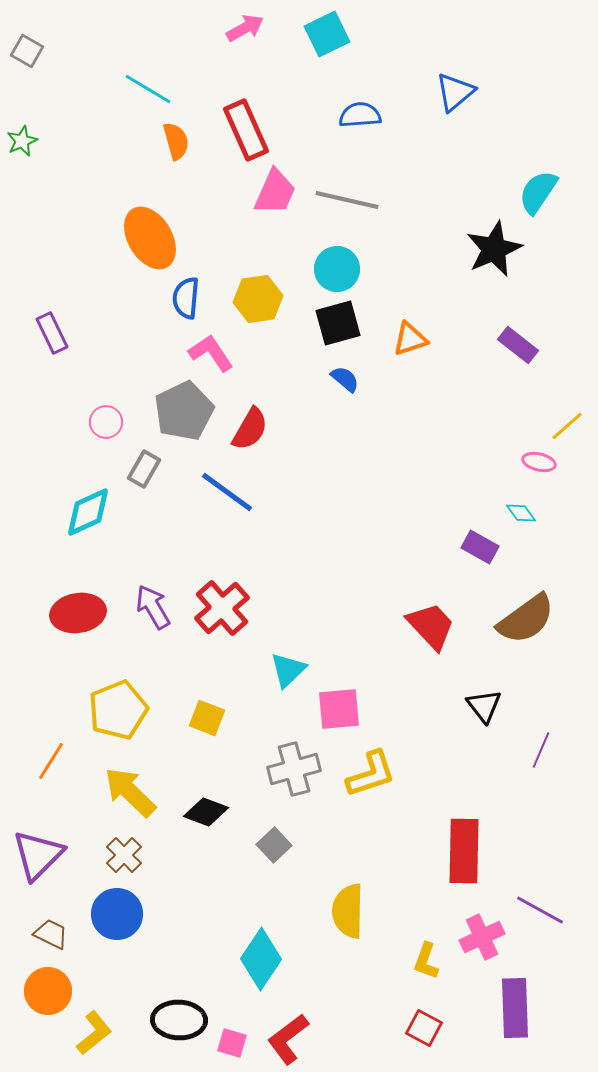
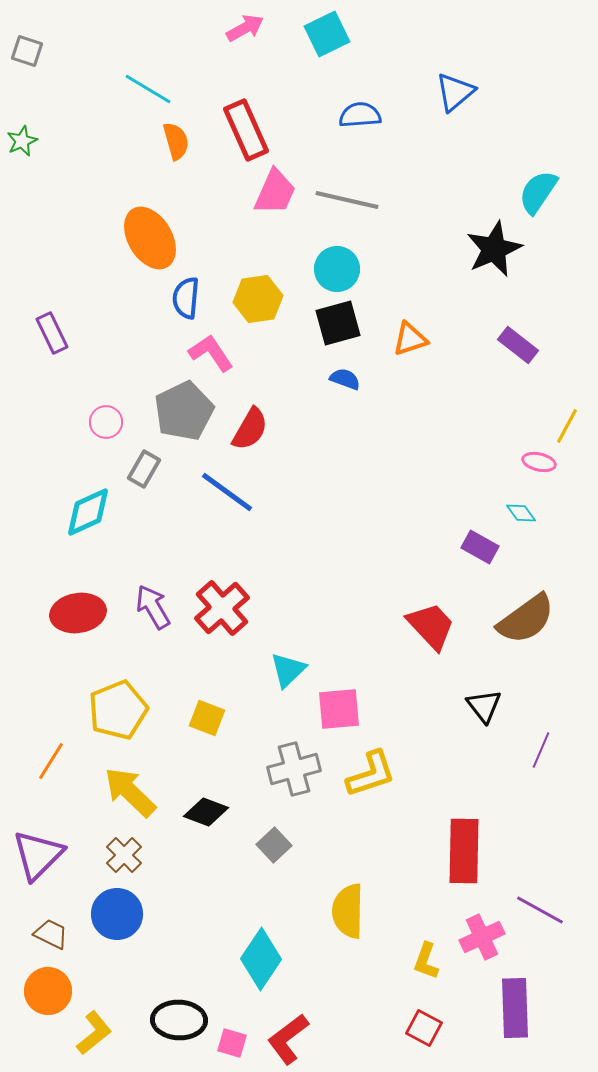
gray square at (27, 51): rotated 12 degrees counterclockwise
blue semicircle at (345, 379): rotated 20 degrees counterclockwise
yellow line at (567, 426): rotated 21 degrees counterclockwise
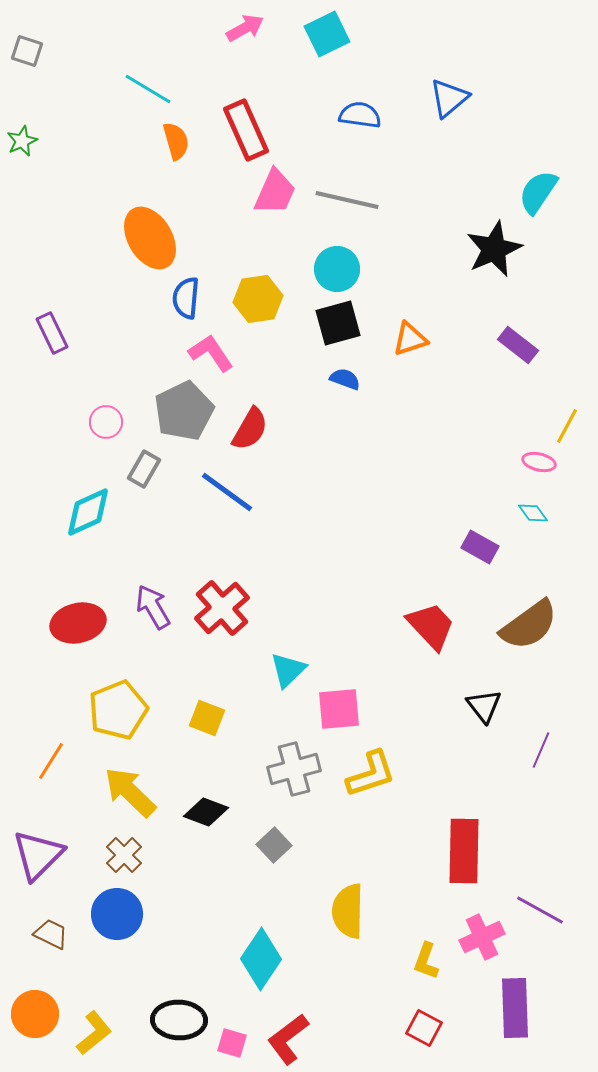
blue triangle at (455, 92): moved 6 px left, 6 px down
blue semicircle at (360, 115): rotated 12 degrees clockwise
cyan diamond at (521, 513): moved 12 px right
red ellipse at (78, 613): moved 10 px down; rotated 4 degrees counterclockwise
brown semicircle at (526, 619): moved 3 px right, 6 px down
orange circle at (48, 991): moved 13 px left, 23 px down
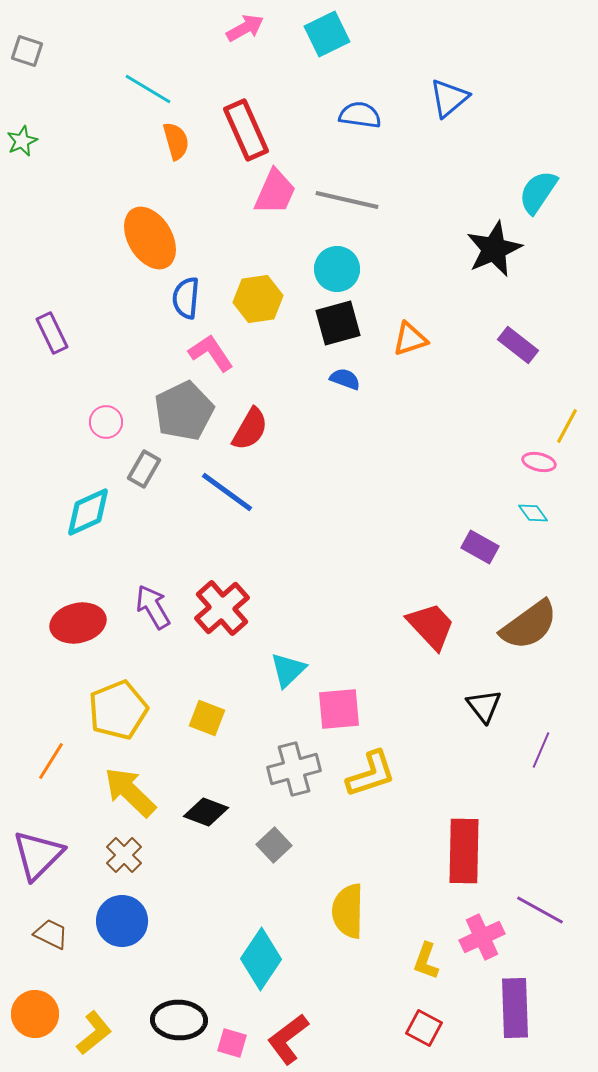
blue circle at (117, 914): moved 5 px right, 7 px down
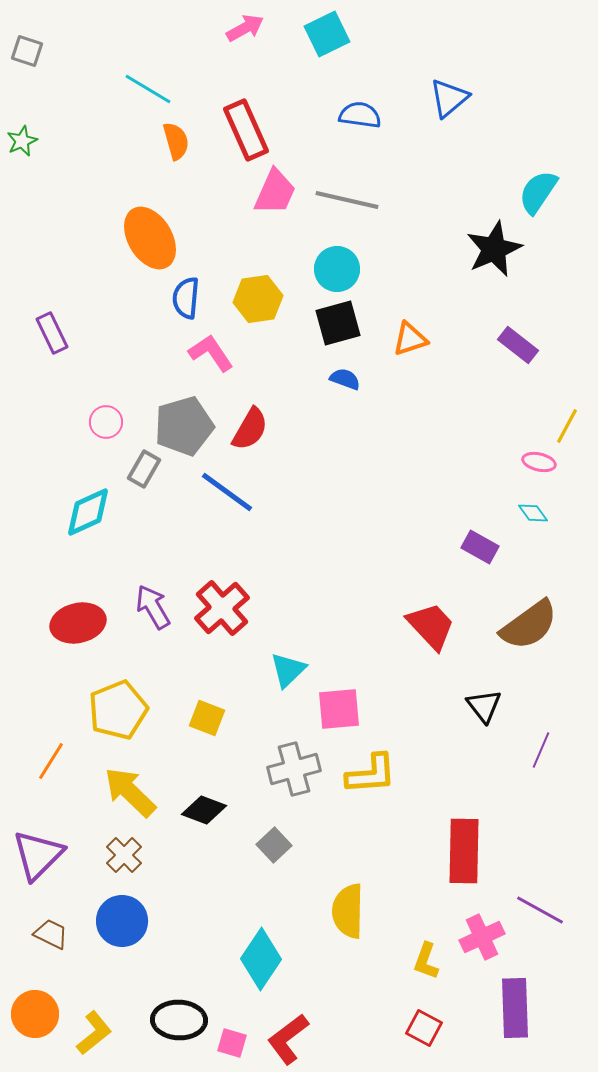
gray pentagon at (184, 411): moved 15 px down; rotated 10 degrees clockwise
yellow L-shape at (371, 774): rotated 14 degrees clockwise
black diamond at (206, 812): moved 2 px left, 2 px up
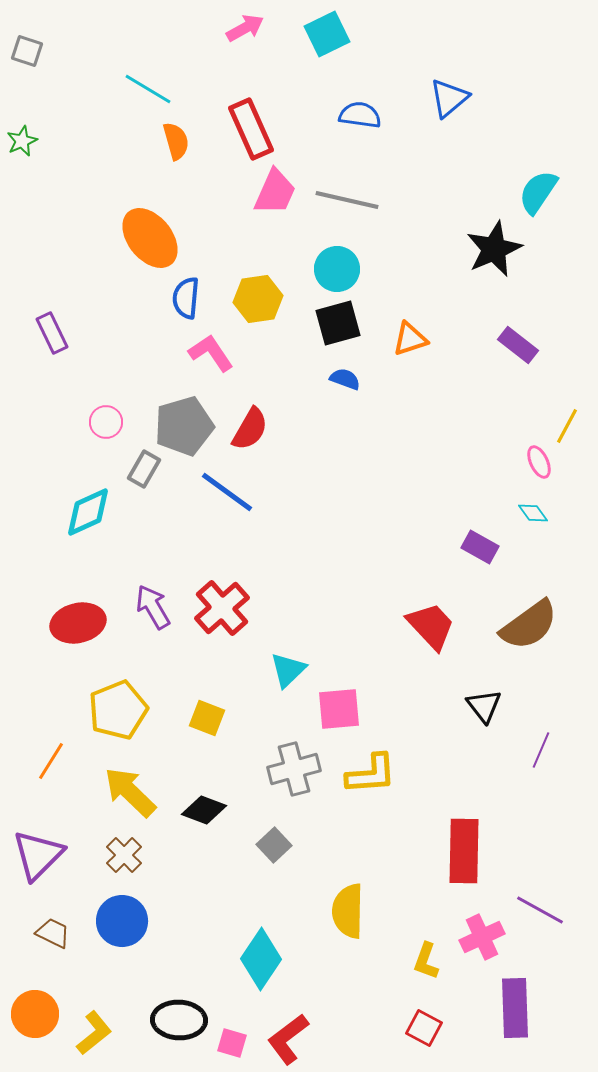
red rectangle at (246, 130): moved 5 px right, 1 px up
orange ellipse at (150, 238): rotated 8 degrees counterclockwise
pink ellipse at (539, 462): rotated 52 degrees clockwise
brown trapezoid at (51, 934): moved 2 px right, 1 px up
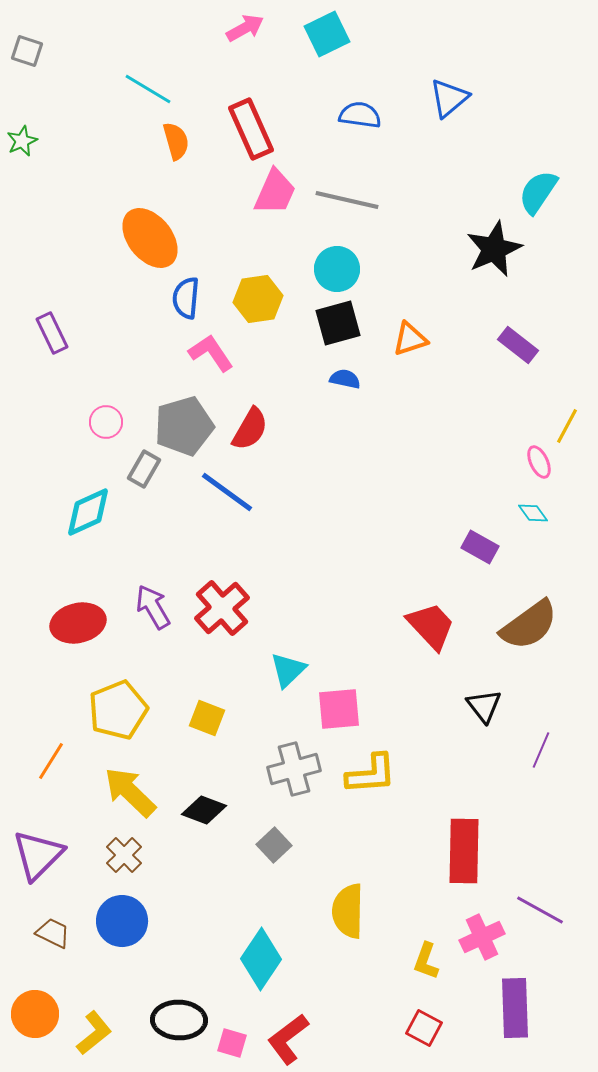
blue semicircle at (345, 379): rotated 8 degrees counterclockwise
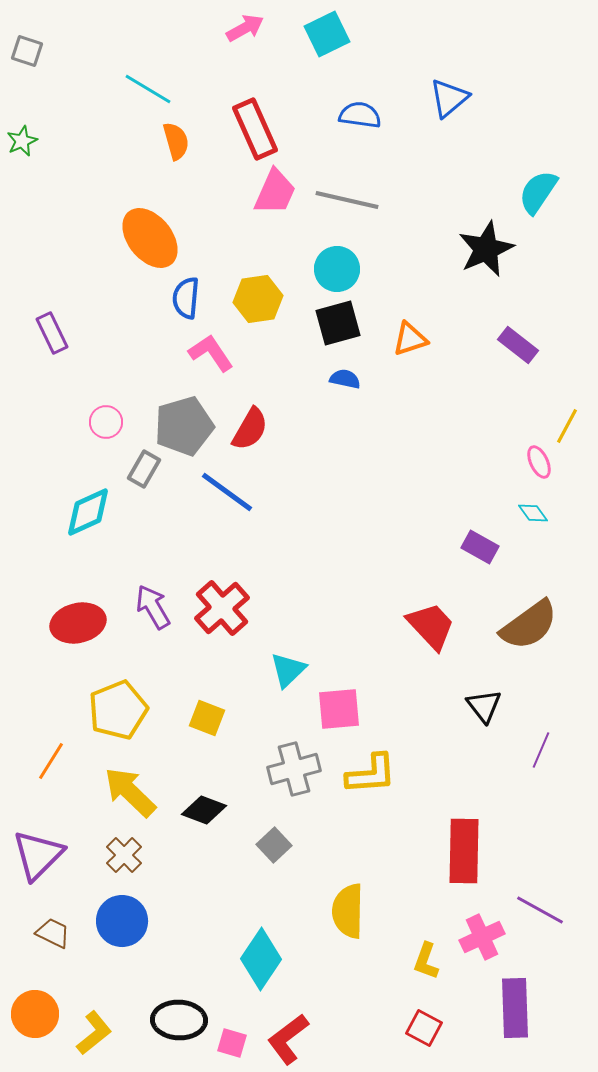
red rectangle at (251, 129): moved 4 px right
black star at (494, 249): moved 8 px left
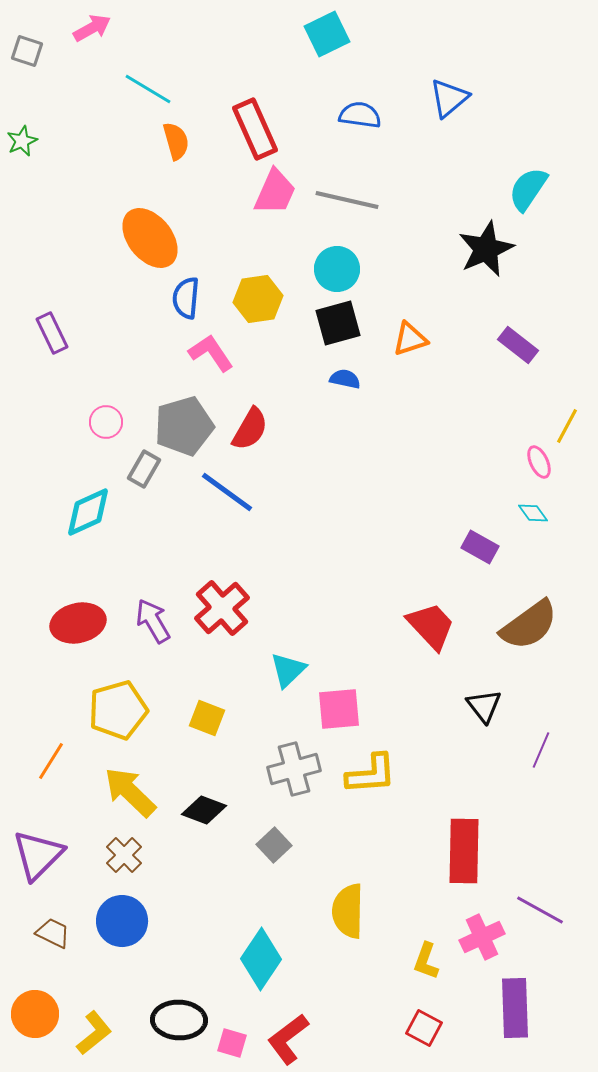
pink arrow at (245, 28): moved 153 px left
cyan semicircle at (538, 192): moved 10 px left, 3 px up
purple arrow at (153, 607): moved 14 px down
yellow pentagon at (118, 710): rotated 6 degrees clockwise
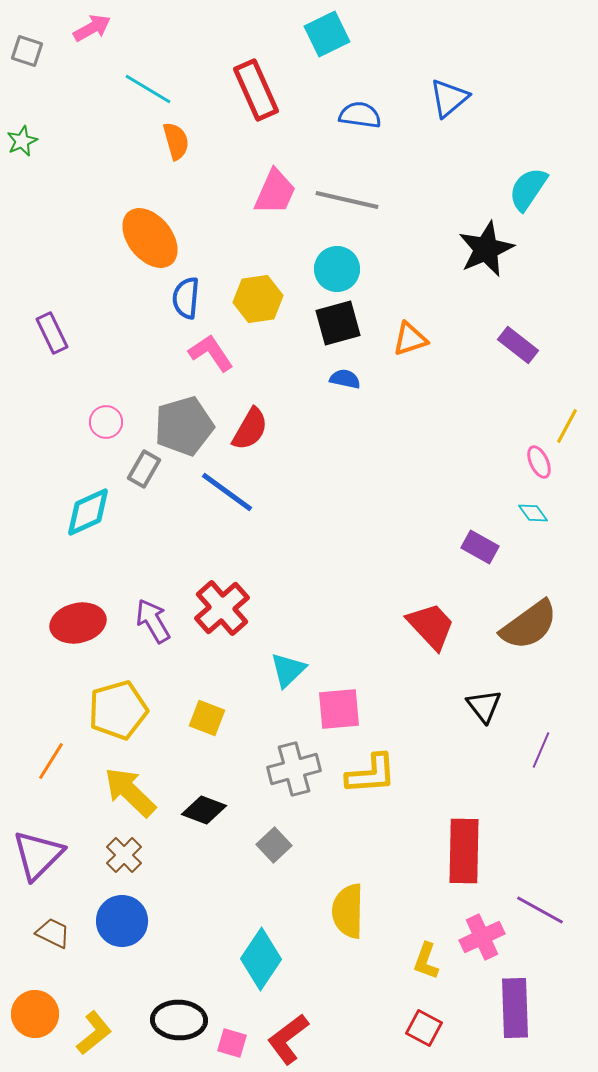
red rectangle at (255, 129): moved 1 px right, 39 px up
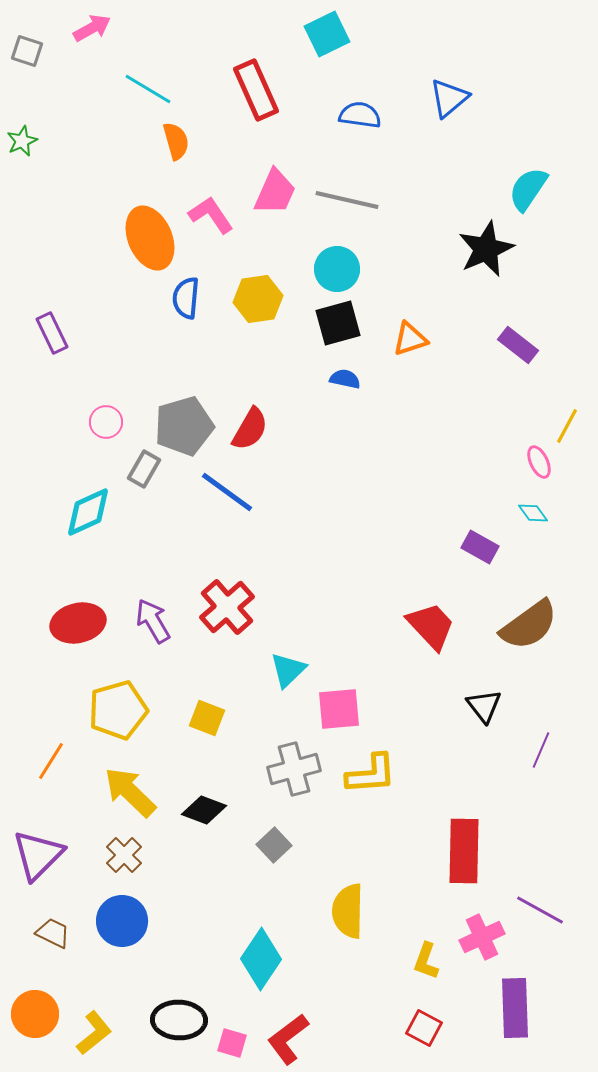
orange ellipse at (150, 238): rotated 16 degrees clockwise
pink L-shape at (211, 353): moved 138 px up
red cross at (222, 608): moved 5 px right, 1 px up
